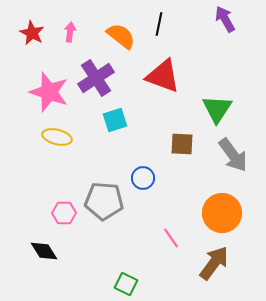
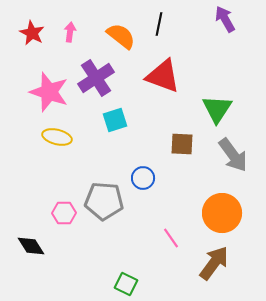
black diamond: moved 13 px left, 5 px up
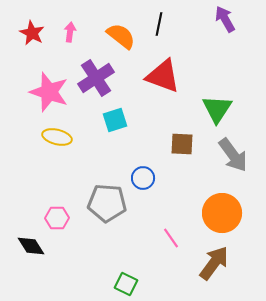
gray pentagon: moved 3 px right, 2 px down
pink hexagon: moved 7 px left, 5 px down
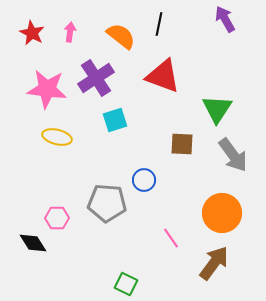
pink star: moved 2 px left, 3 px up; rotated 12 degrees counterclockwise
blue circle: moved 1 px right, 2 px down
black diamond: moved 2 px right, 3 px up
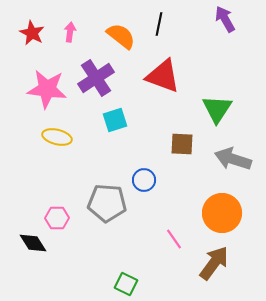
gray arrow: moved 4 px down; rotated 144 degrees clockwise
pink line: moved 3 px right, 1 px down
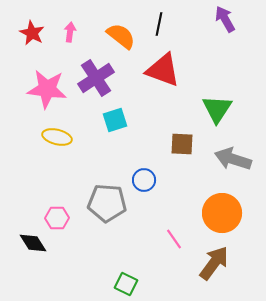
red triangle: moved 6 px up
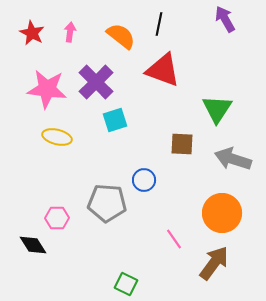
purple cross: moved 4 px down; rotated 12 degrees counterclockwise
black diamond: moved 2 px down
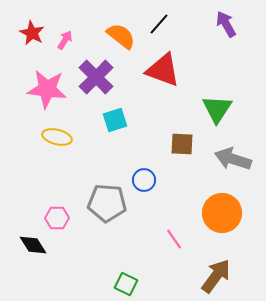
purple arrow: moved 1 px right, 5 px down
black line: rotated 30 degrees clockwise
pink arrow: moved 5 px left, 8 px down; rotated 24 degrees clockwise
purple cross: moved 5 px up
brown arrow: moved 2 px right, 13 px down
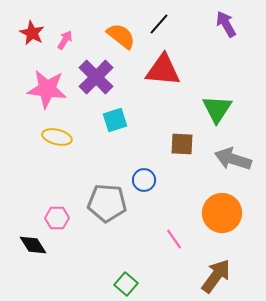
red triangle: rotated 15 degrees counterclockwise
green square: rotated 15 degrees clockwise
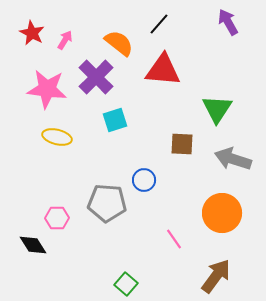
purple arrow: moved 2 px right, 2 px up
orange semicircle: moved 2 px left, 7 px down
